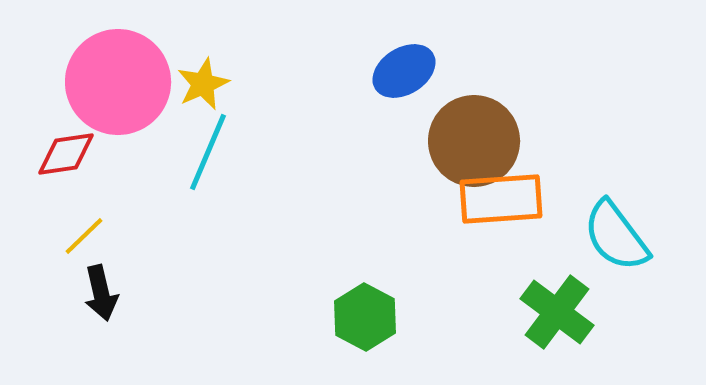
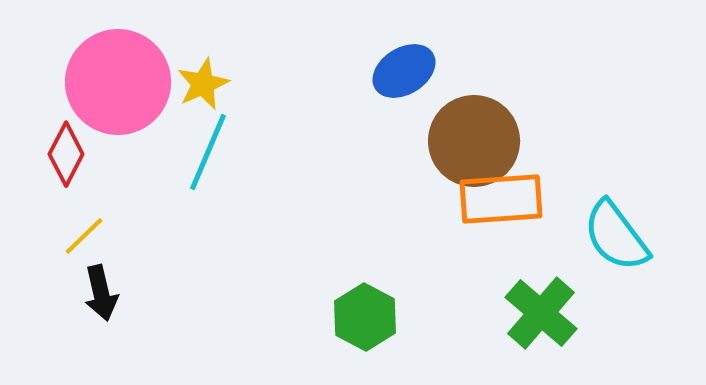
red diamond: rotated 54 degrees counterclockwise
green cross: moved 16 px left, 1 px down; rotated 4 degrees clockwise
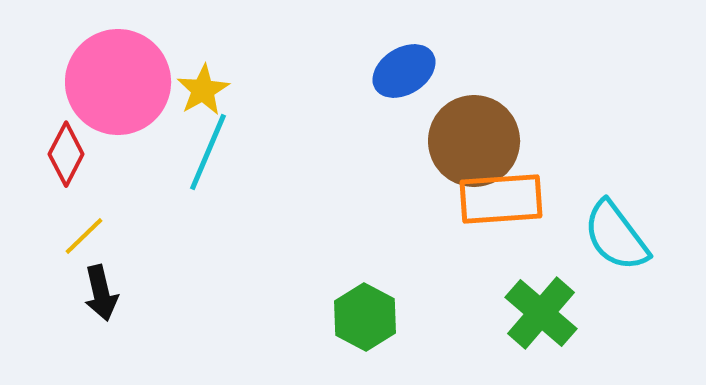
yellow star: moved 6 px down; rotated 6 degrees counterclockwise
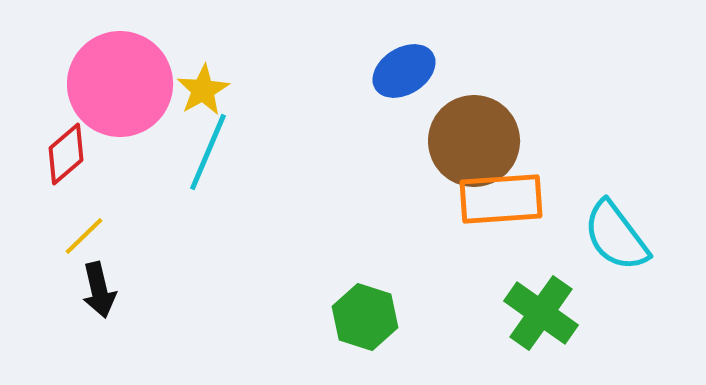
pink circle: moved 2 px right, 2 px down
red diamond: rotated 22 degrees clockwise
black arrow: moved 2 px left, 3 px up
green cross: rotated 6 degrees counterclockwise
green hexagon: rotated 10 degrees counterclockwise
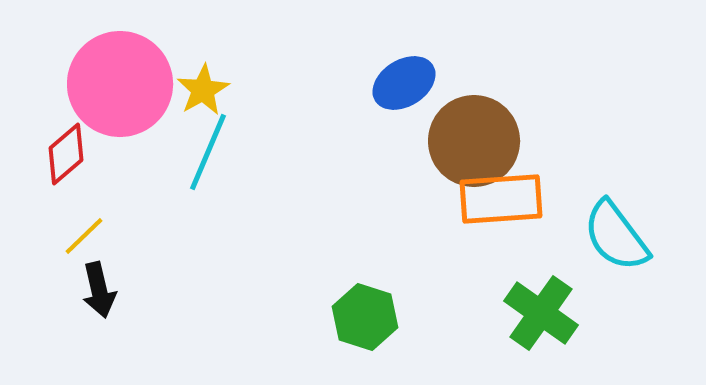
blue ellipse: moved 12 px down
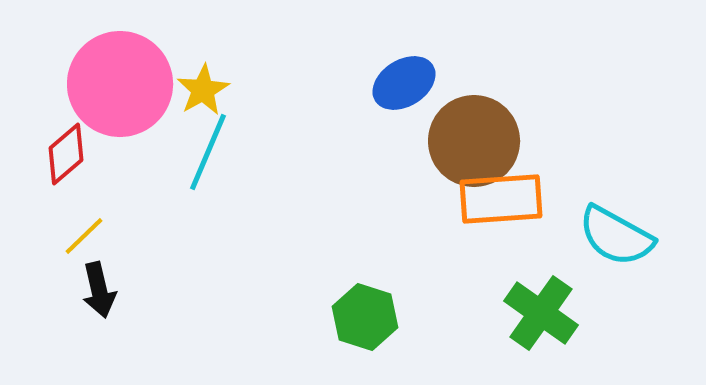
cyan semicircle: rotated 24 degrees counterclockwise
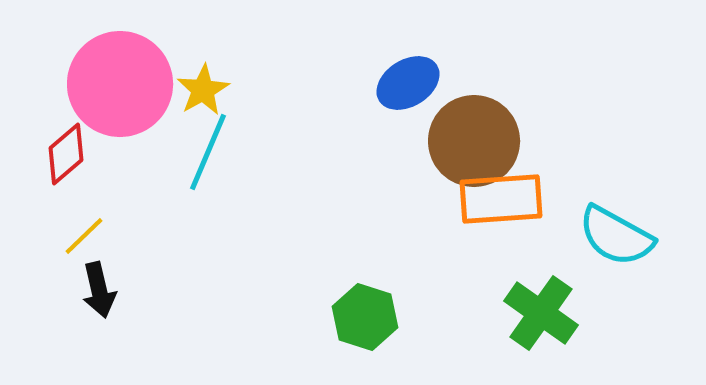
blue ellipse: moved 4 px right
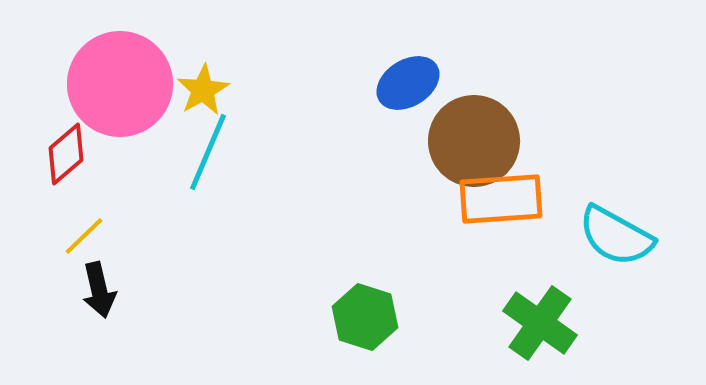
green cross: moved 1 px left, 10 px down
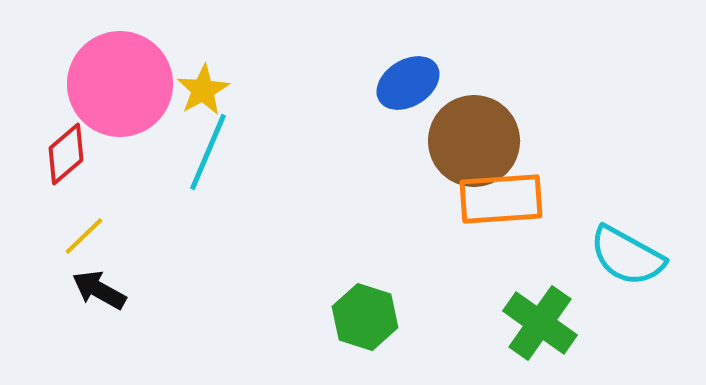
cyan semicircle: moved 11 px right, 20 px down
black arrow: rotated 132 degrees clockwise
